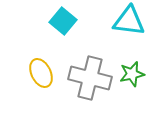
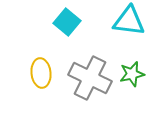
cyan square: moved 4 px right, 1 px down
yellow ellipse: rotated 20 degrees clockwise
gray cross: rotated 12 degrees clockwise
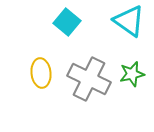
cyan triangle: rotated 28 degrees clockwise
gray cross: moved 1 px left, 1 px down
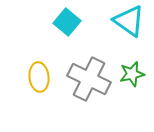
yellow ellipse: moved 2 px left, 4 px down
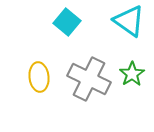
green star: rotated 20 degrees counterclockwise
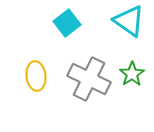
cyan square: moved 1 px down; rotated 12 degrees clockwise
yellow ellipse: moved 3 px left, 1 px up
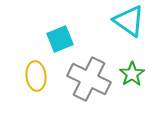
cyan square: moved 7 px left, 16 px down; rotated 16 degrees clockwise
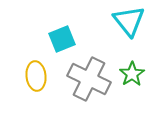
cyan triangle: rotated 16 degrees clockwise
cyan square: moved 2 px right
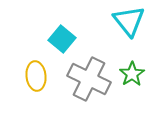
cyan square: rotated 28 degrees counterclockwise
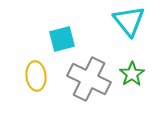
cyan square: rotated 36 degrees clockwise
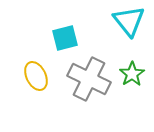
cyan square: moved 3 px right, 1 px up
yellow ellipse: rotated 20 degrees counterclockwise
